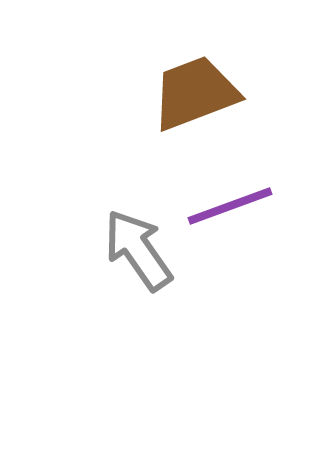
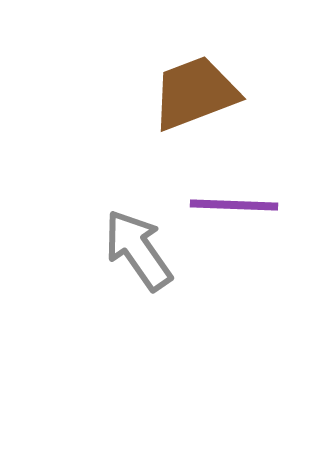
purple line: moved 4 px right, 1 px up; rotated 22 degrees clockwise
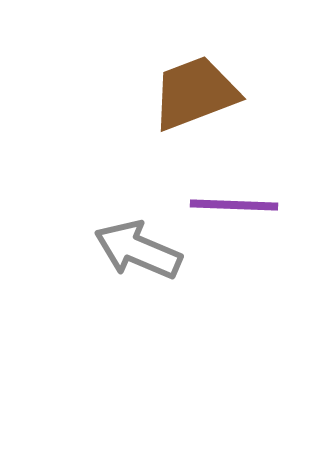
gray arrow: rotated 32 degrees counterclockwise
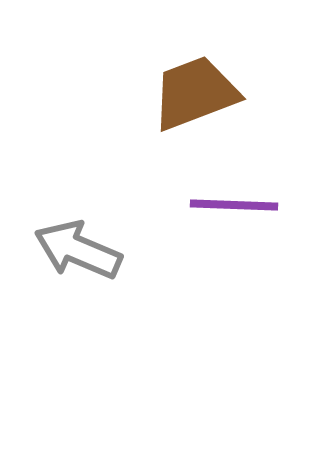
gray arrow: moved 60 px left
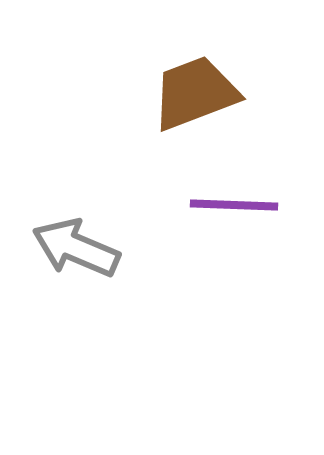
gray arrow: moved 2 px left, 2 px up
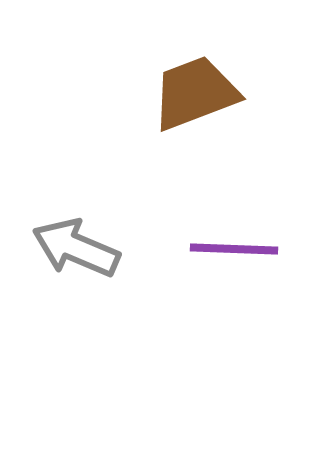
purple line: moved 44 px down
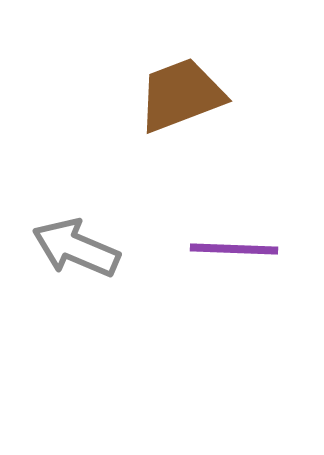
brown trapezoid: moved 14 px left, 2 px down
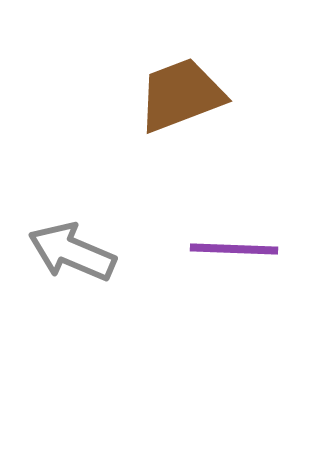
gray arrow: moved 4 px left, 4 px down
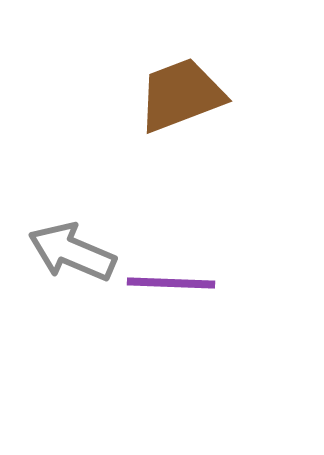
purple line: moved 63 px left, 34 px down
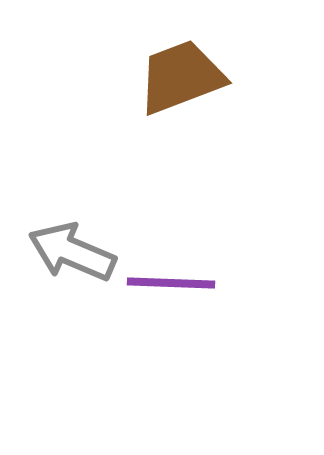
brown trapezoid: moved 18 px up
